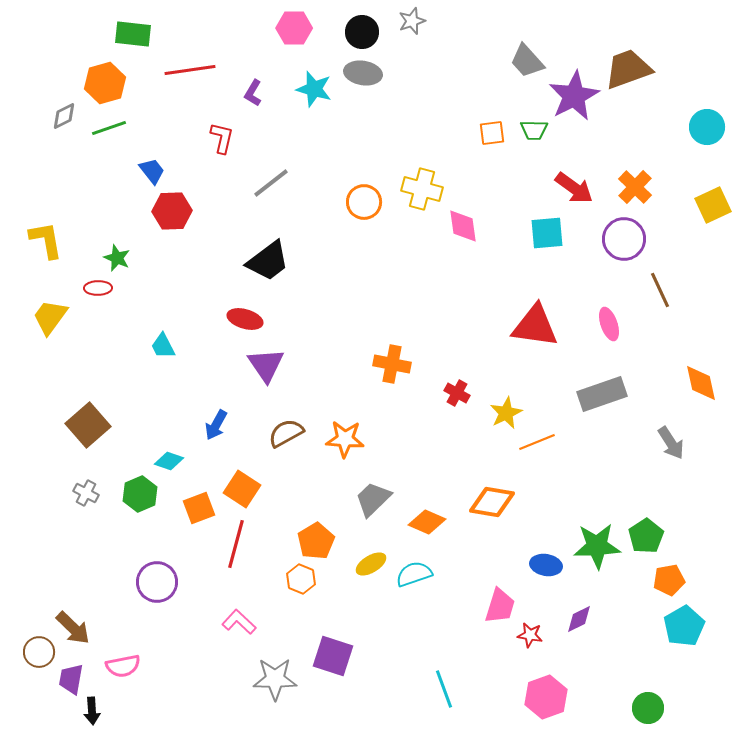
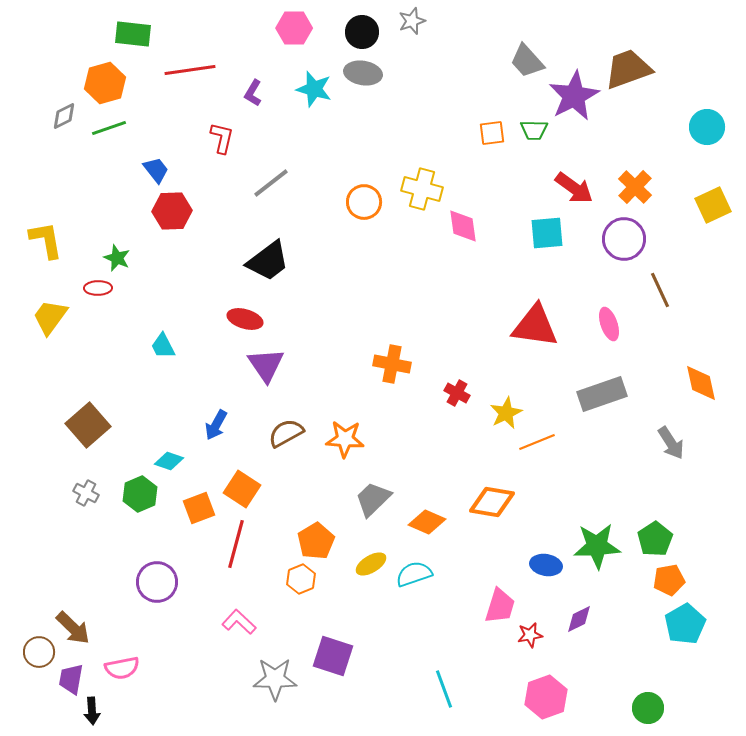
blue trapezoid at (152, 171): moved 4 px right, 1 px up
green pentagon at (646, 536): moved 9 px right, 3 px down
orange hexagon at (301, 579): rotated 16 degrees clockwise
cyan pentagon at (684, 626): moved 1 px right, 2 px up
red star at (530, 635): rotated 20 degrees counterclockwise
pink semicircle at (123, 666): moved 1 px left, 2 px down
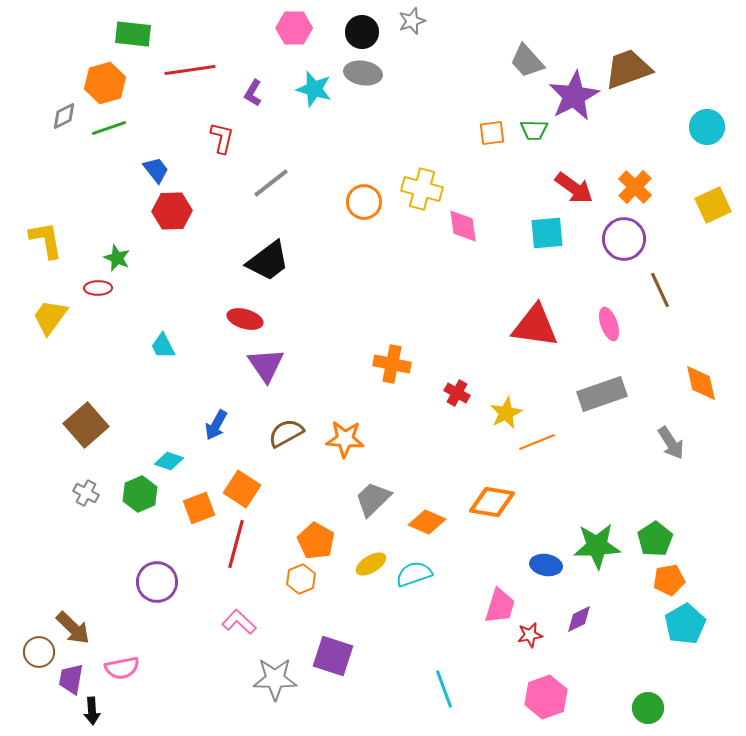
brown square at (88, 425): moved 2 px left
orange pentagon at (316, 541): rotated 12 degrees counterclockwise
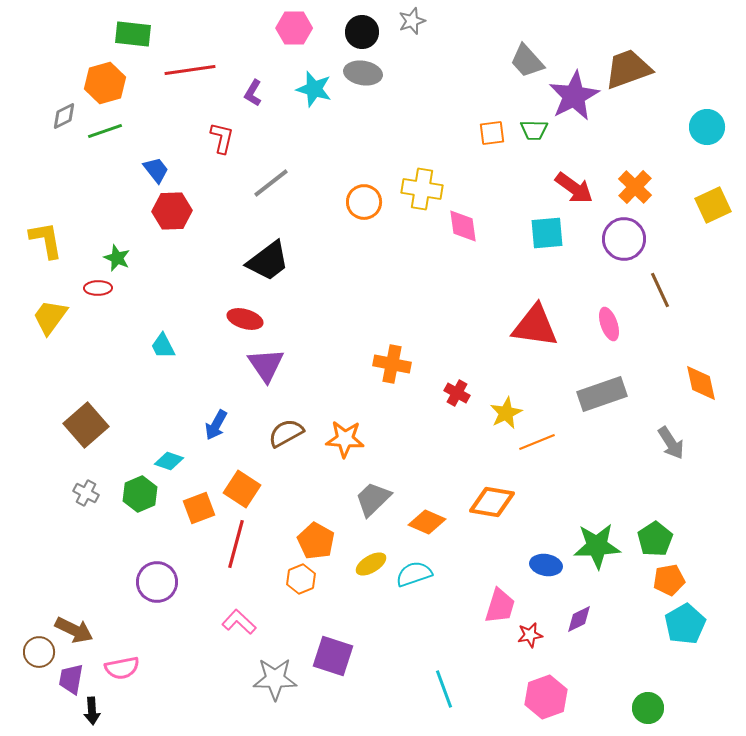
green line at (109, 128): moved 4 px left, 3 px down
yellow cross at (422, 189): rotated 6 degrees counterclockwise
brown arrow at (73, 628): moved 1 px right, 2 px down; rotated 18 degrees counterclockwise
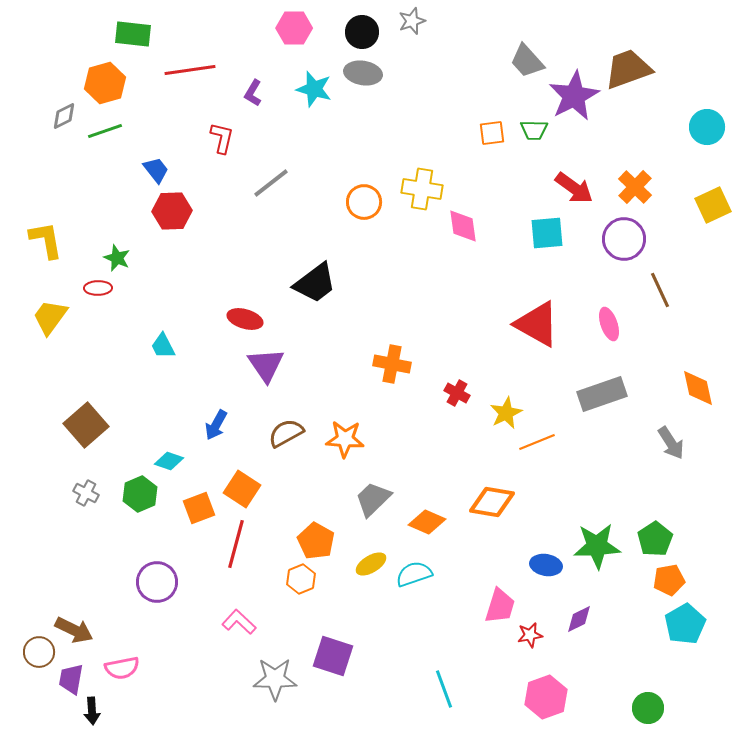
black trapezoid at (268, 261): moved 47 px right, 22 px down
red triangle at (535, 326): moved 2 px right, 2 px up; rotated 21 degrees clockwise
orange diamond at (701, 383): moved 3 px left, 5 px down
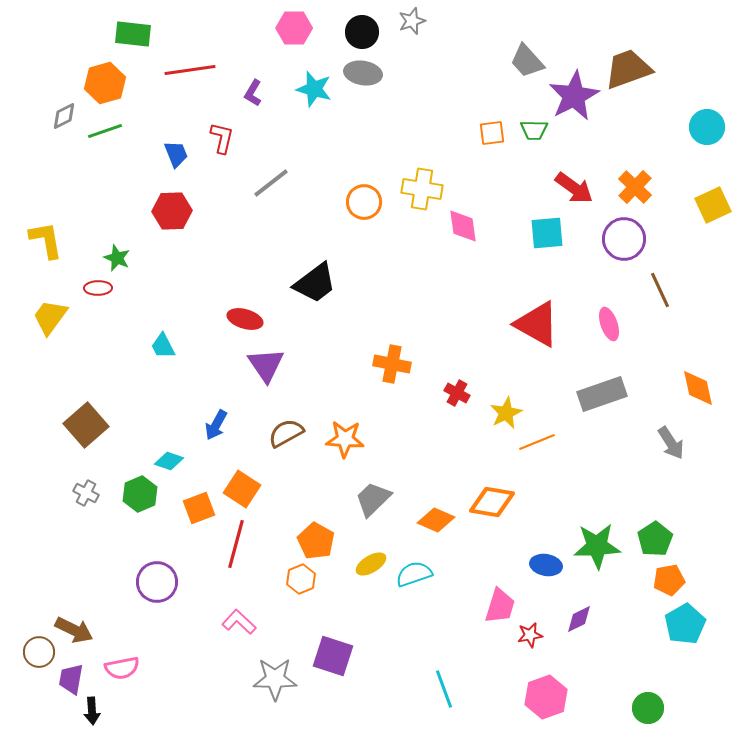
blue trapezoid at (156, 170): moved 20 px right, 16 px up; rotated 16 degrees clockwise
orange diamond at (427, 522): moved 9 px right, 2 px up
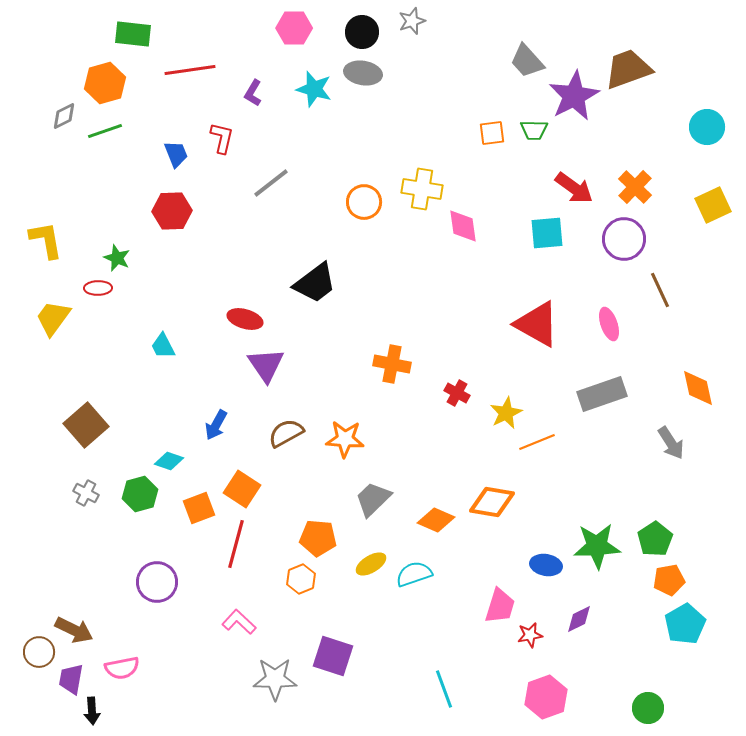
yellow trapezoid at (50, 317): moved 3 px right, 1 px down
green hexagon at (140, 494): rotated 8 degrees clockwise
orange pentagon at (316, 541): moved 2 px right, 3 px up; rotated 24 degrees counterclockwise
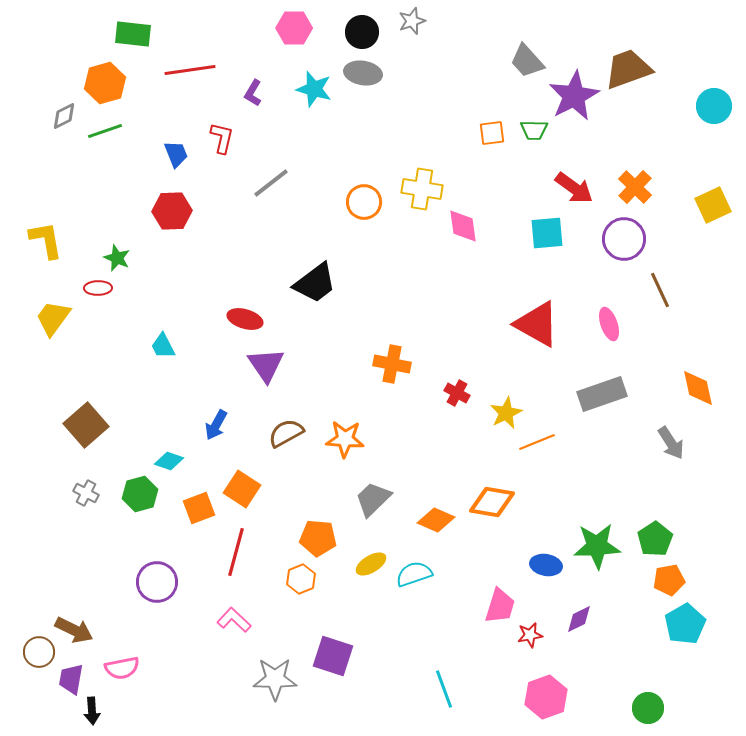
cyan circle at (707, 127): moved 7 px right, 21 px up
red line at (236, 544): moved 8 px down
pink L-shape at (239, 622): moved 5 px left, 2 px up
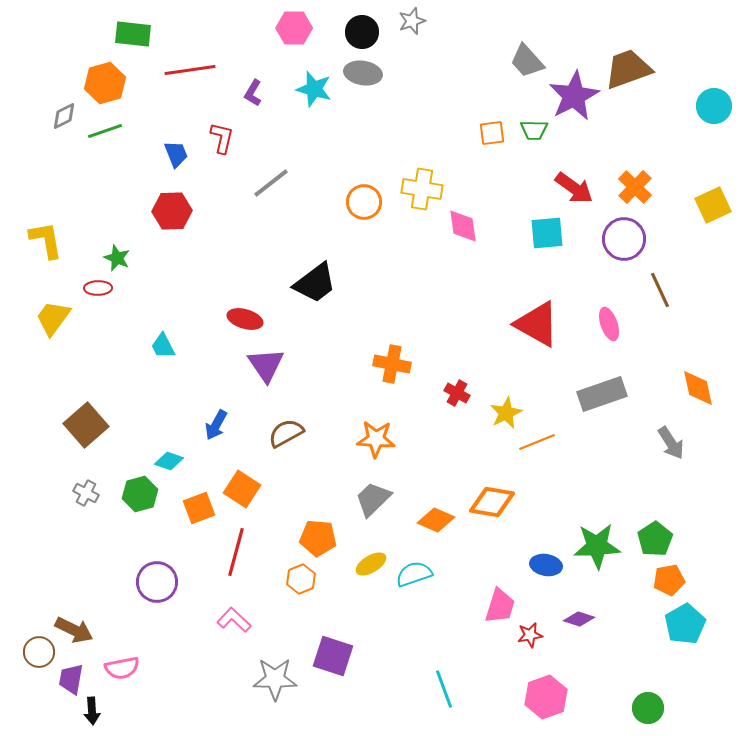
orange star at (345, 439): moved 31 px right
purple diamond at (579, 619): rotated 44 degrees clockwise
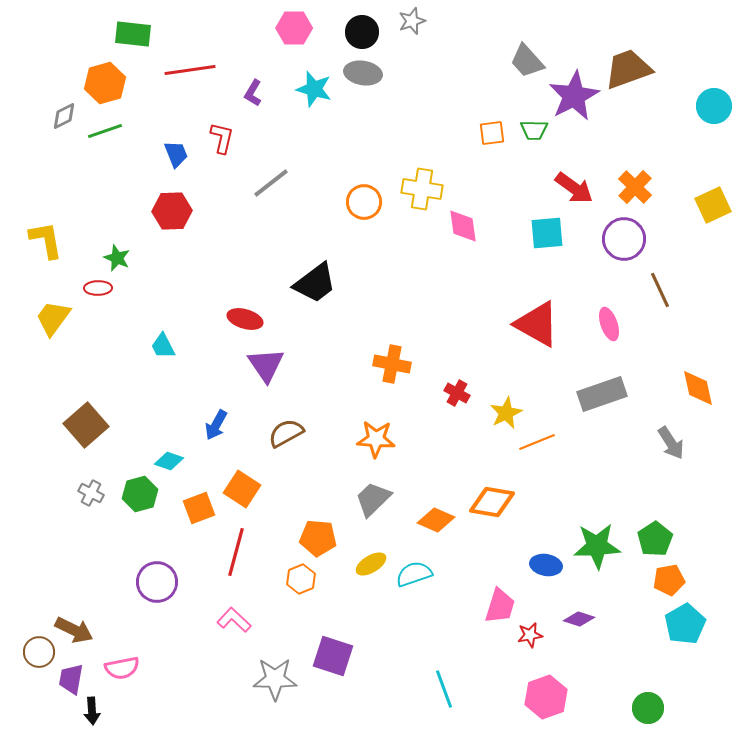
gray cross at (86, 493): moved 5 px right
